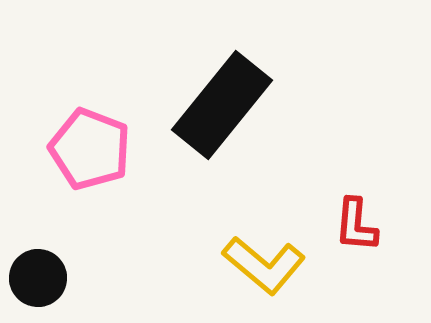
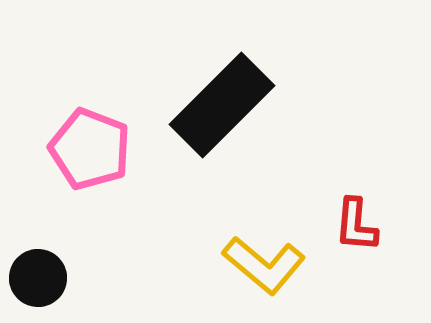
black rectangle: rotated 6 degrees clockwise
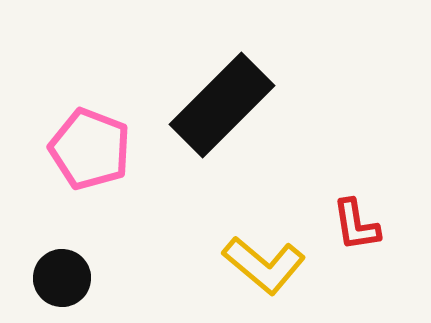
red L-shape: rotated 14 degrees counterclockwise
black circle: moved 24 px right
